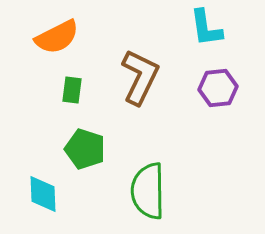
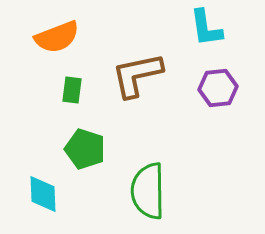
orange semicircle: rotated 6 degrees clockwise
brown L-shape: moved 3 px left, 2 px up; rotated 128 degrees counterclockwise
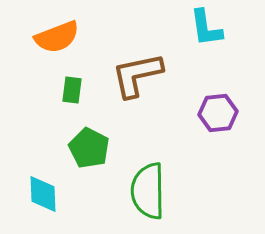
purple hexagon: moved 25 px down
green pentagon: moved 4 px right, 1 px up; rotated 9 degrees clockwise
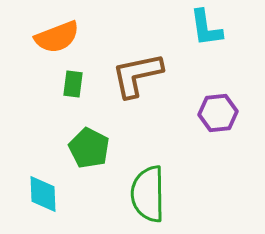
green rectangle: moved 1 px right, 6 px up
green semicircle: moved 3 px down
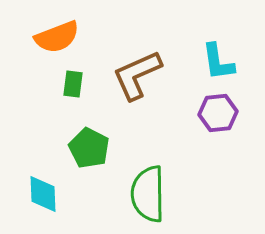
cyan L-shape: moved 12 px right, 34 px down
brown L-shape: rotated 12 degrees counterclockwise
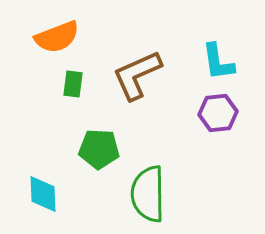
green pentagon: moved 10 px right, 1 px down; rotated 24 degrees counterclockwise
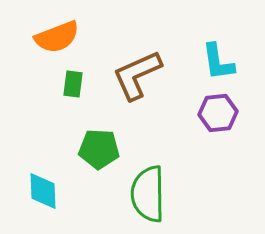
cyan diamond: moved 3 px up
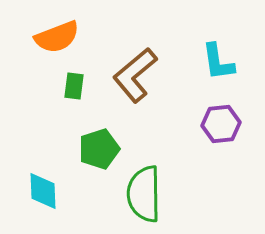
brown L-shape: moved 2 px left; rotated 16 degrees counterclockwise
green rectangle: moved 1 px right, 2 px down
purple hexagon: moved 3 px right, 11 px down
green pentagon: rotated 21 degrees counterclockwise
green semicircle: moved 4 px left
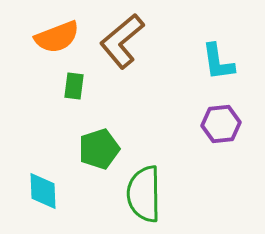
brown L-shape: moved 13 px left, 34 px up
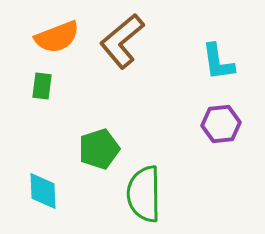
green rectangle: moved 32 px left
